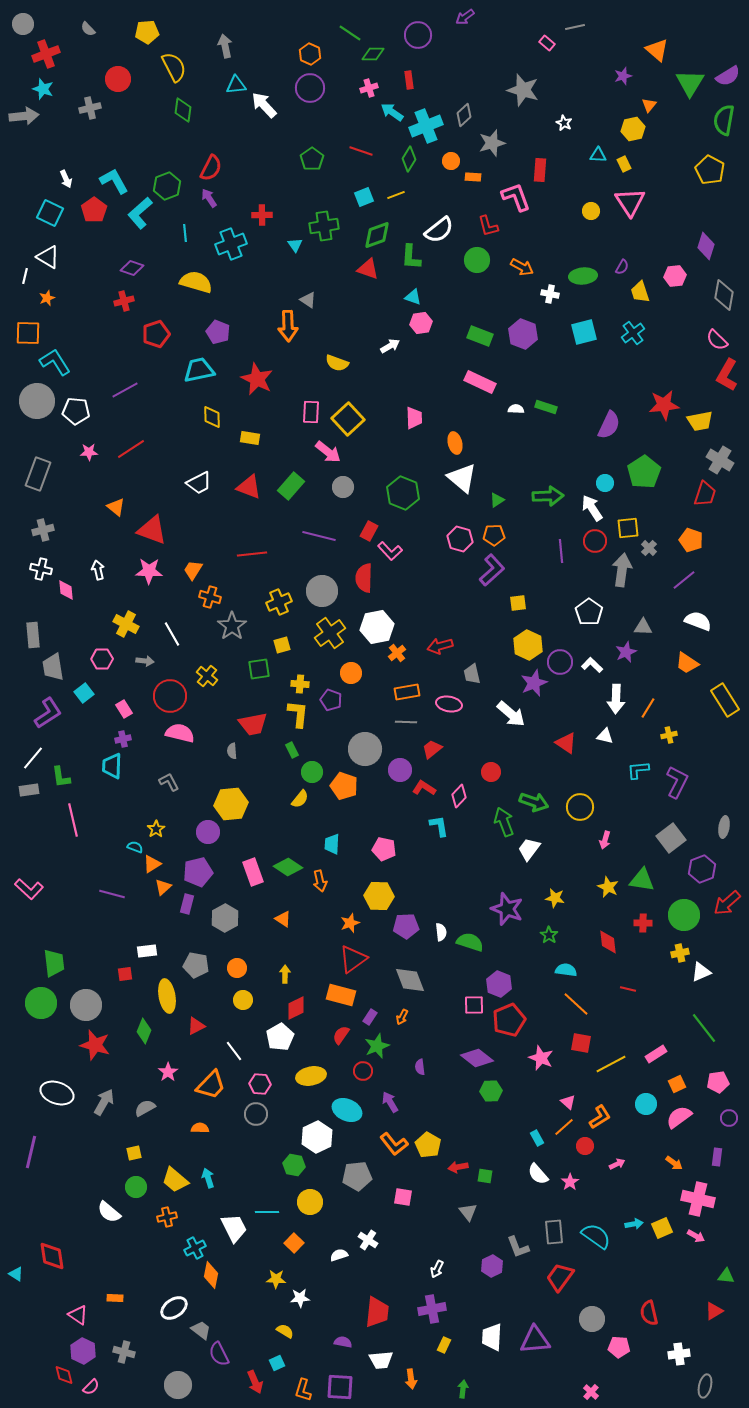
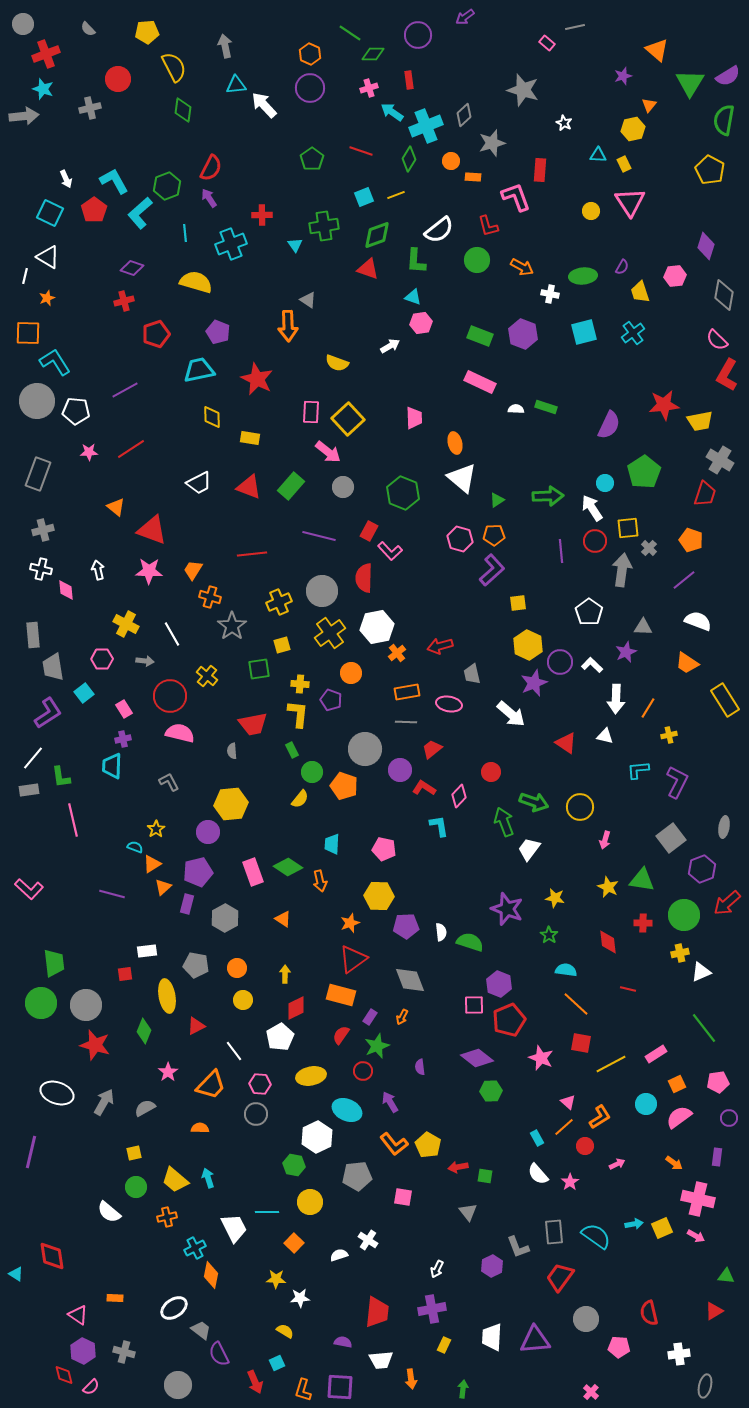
green L-shape at (411, 257): moved 5 px right, 4 px down
gray circle at (592, 1319): moved 6 px left
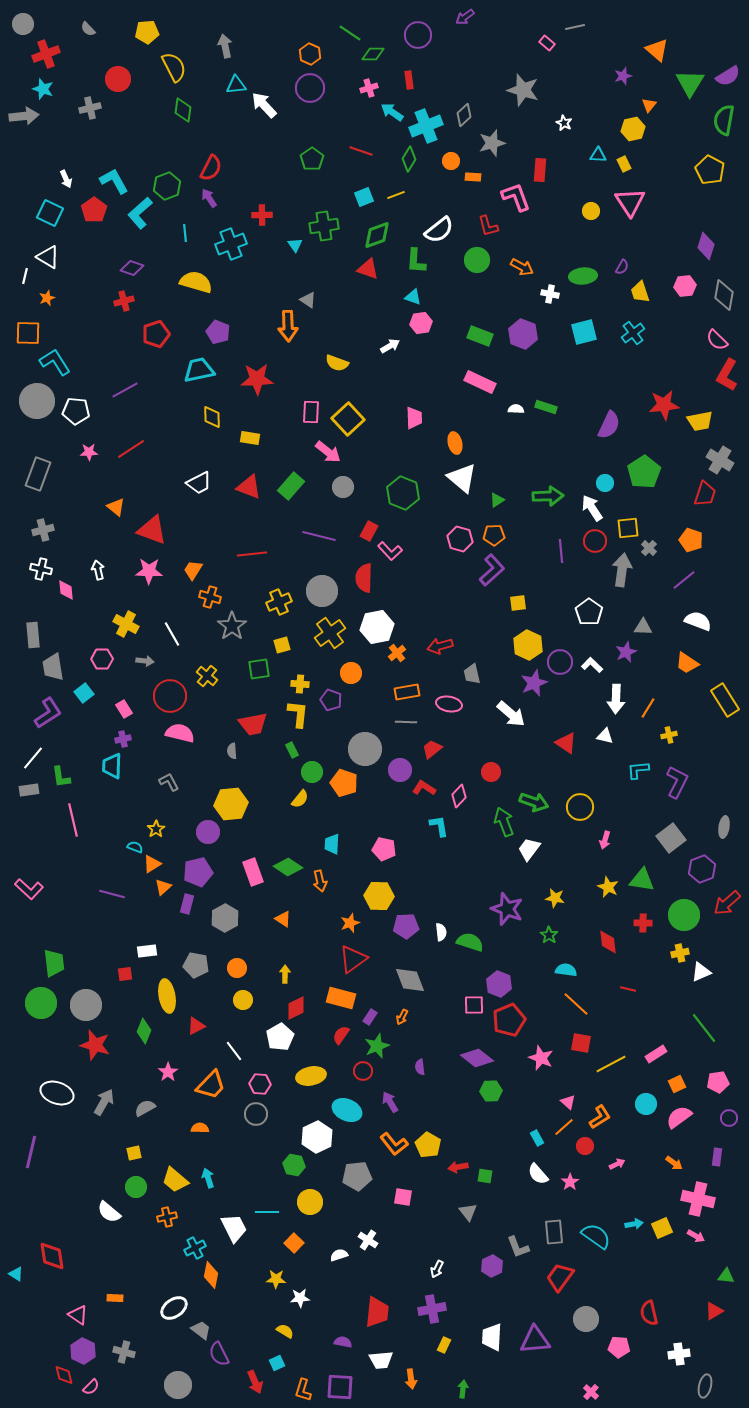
pink hexagon at (675, 276): moved 10 px right, 10 px down
red star at (257, 379): rotated 28 degrees counterclockwise
orange pentagon at (344, 786): moved 3 px up
orange rectangle at (341, 995): moved 3 px down
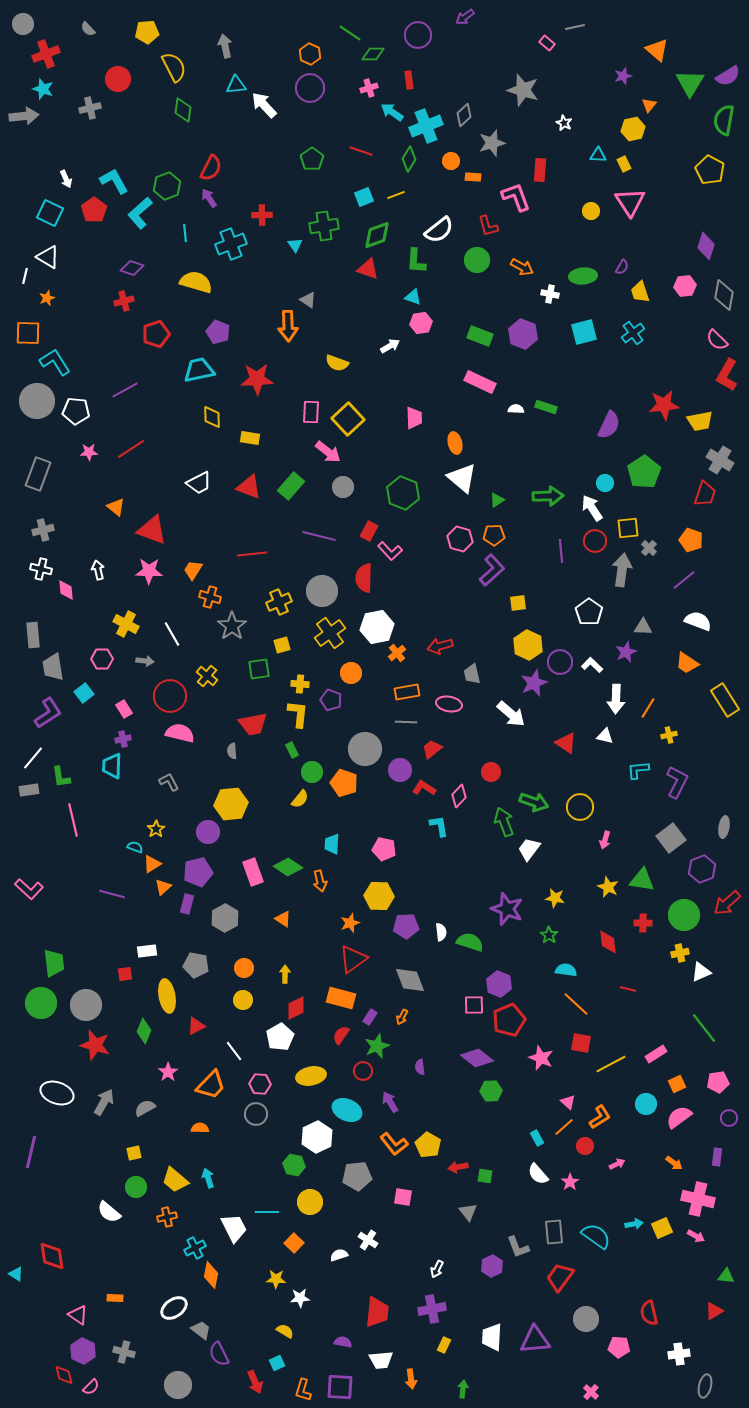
orange circle at (237, 968): moved 7 px right
